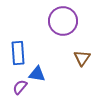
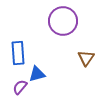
brown triangle: moved 4 px right
blue triangle: rotated 24 degrees counterclockwise
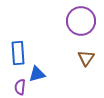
purple circle: moved 18 px right
purple semicircle: rotated 35 degrees counterclockwise
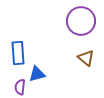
brown triangle: rotated 24 degrees counterclockwise
